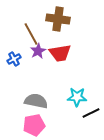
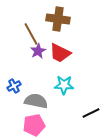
red trapezoid: rotated 35 degrees clockwise
blue cross: moved 27 px down
cyan star: moved 13 px left, 12 px up
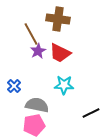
blue cross: rotated 16 degrees counterclockwise
gray semicircle: moved 1 px right, 4 px down
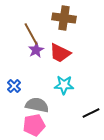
brown cross: moved 6 px right, 1 px up
purple star: moved 2 px left, 1 px up
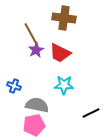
blue cross: rotated 24 degrees counterclockwise
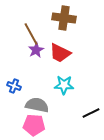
pink pentagon: rotated 15 degrees clockwise
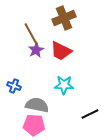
brown cross: rotated 30 degrees counterclockwise
red trapezoid: moved 1 px right, 2 px up
black line: moved 1 px left, 1 px down
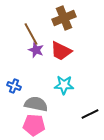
purple star: rotated 21 degrees counterclockwise
gray semicircle: moved 1 px left, 1 px up
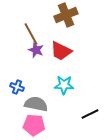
brown cross: moved 2 px right, 3 px up
blue cross: moved 3 px right, 1 px down
